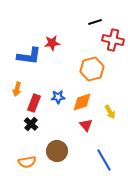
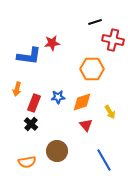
orange hexagon: rotated 15 degrees clockwise
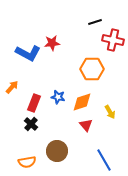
blue L-shape: moved 1 px left, 3 px up; rotated 20 degrees clockwise
orange arrow: moved 5 px left, 2 px up; rotated 152 degrees counterclockwise
blue star: rotated 16 degrees clockwise
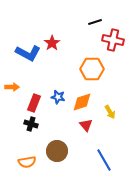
red star: rotated 28 degrees counterclockwise
orange arrow: rotated 48 degrees clockwise
black cross: rotated 24 degrees counterclockwise
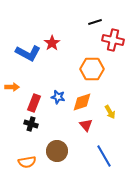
blue line: moved 4 px up
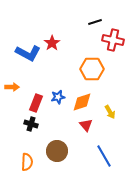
blue star: rotated 24 degrees counterclockwise
red rectangle: moved 2 px right
orange semicircle: rotated 78 degrees counterclockwise
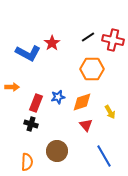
black line: moved 7 px left, 15 px down; rotated 16 degrees counterclockwise
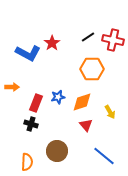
blue line: rotated 20 degrees counterclockwise
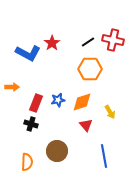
black line: moved 5 px down
orange hexagon: moved 2 px left
blue star: moved 3 px down
blue line: rotated 40 degrees clockwise
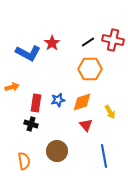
orange arrow: rotated 16 degrees counterclockwise
red rectangle: rotated 12 degrees counterclockwise
orange semicircle: moved 3 px left, 1 px up; rotated 12 degrees counterclockwise
